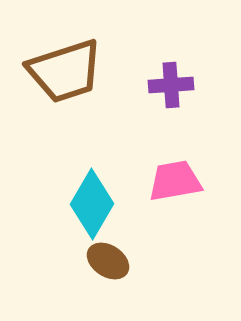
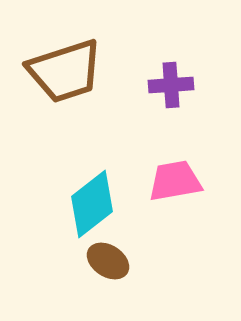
cyan diamond: rotated 22 degrees clockwise
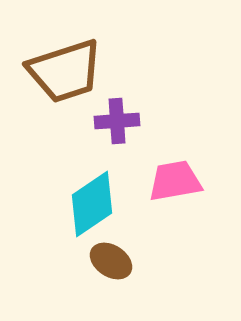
purple cross: moved 54 px left, 36 px down
cyan diamond: rotated 4 degrees clockwise
brown ellipse: moved 3 px right
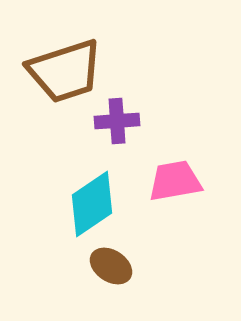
brown ellipse: moved 5 px down
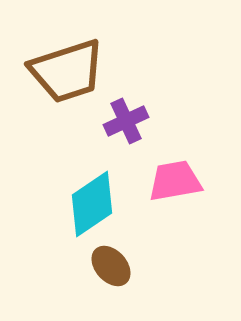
brown trapezoid: moved 2 px right
purple cross: moved 9 px right; rotated 21 degrees counterclockwise
brown ellipse: rotated 15 degrees clockwise
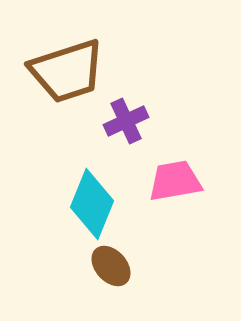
cyan diamond: rotated 34 degrees counterclockwise
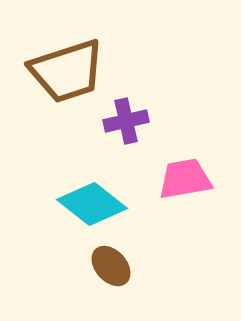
purple cross: rotated 12 degrees clockwise
pink trapezoid: moved 10 px right, 2 px up
cyan diamond: rotated 74 degrees counterclockwise
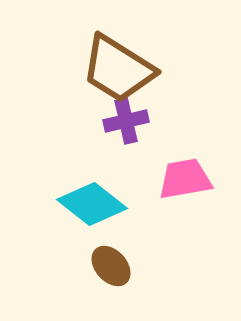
brown trapezoid: moved 51 px right, 2 px up; rotated 50 degrees clockwise
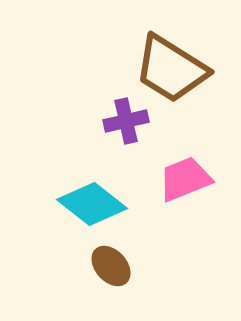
brown trapezoid: moved 53 px right
pink trapezoid: rotated 12 degrees counterclockwise
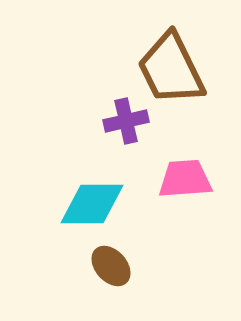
brown trapezoid: rotated 32 degrees clockwise
pink trapezoid: rotated 18 degrees clockwise
cyan diamond: rotated 38 degrees counterclockwise
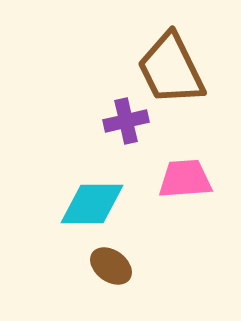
brown ellipse: rotated 12 degrees counterclockwise
